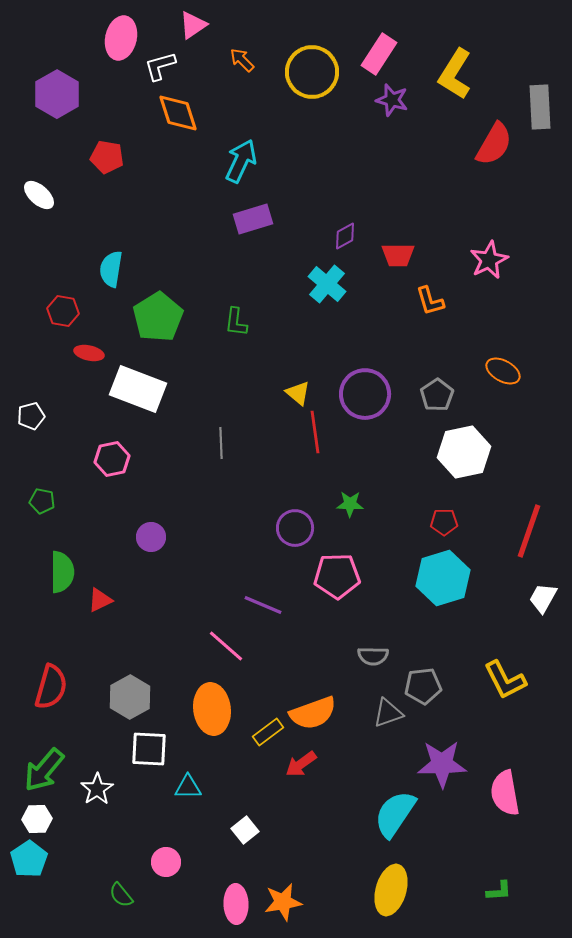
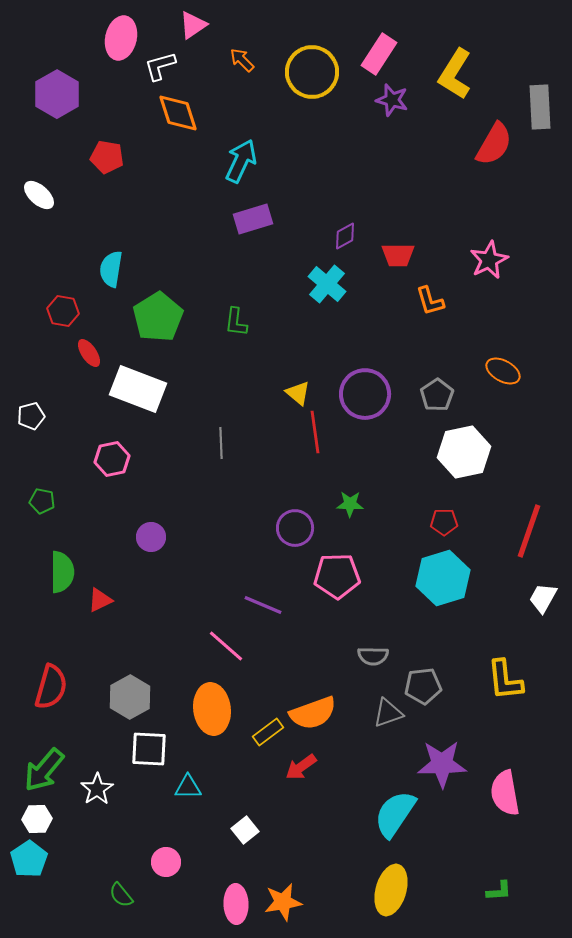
red ellipse at (89, 353): rotated 44 degrees clockwise
yellow L-shape at (505, 680): rotated 21 degrees clockwise
red arrow at (301, 764): moved 3 px down
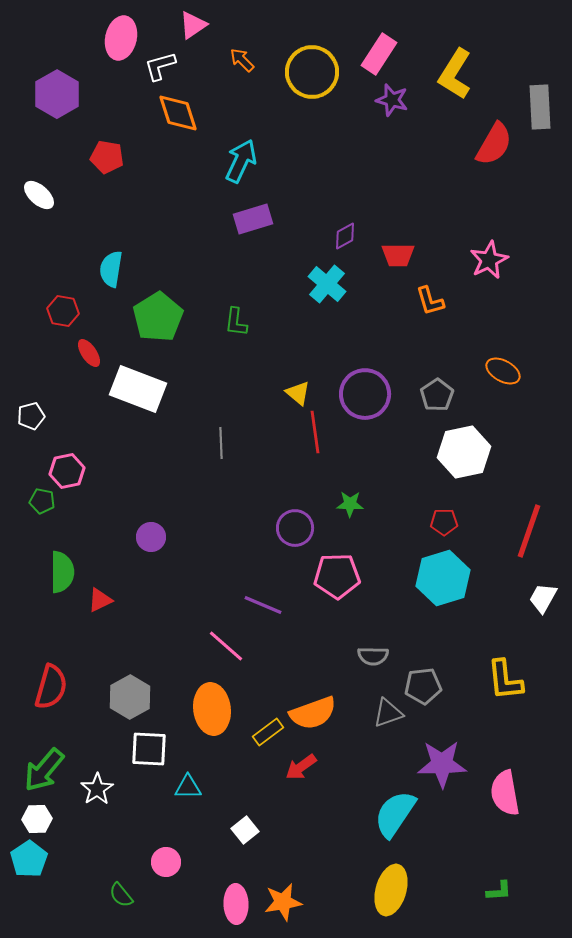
pink hexagon at (112, 459): moved 45 px left, 12 px down
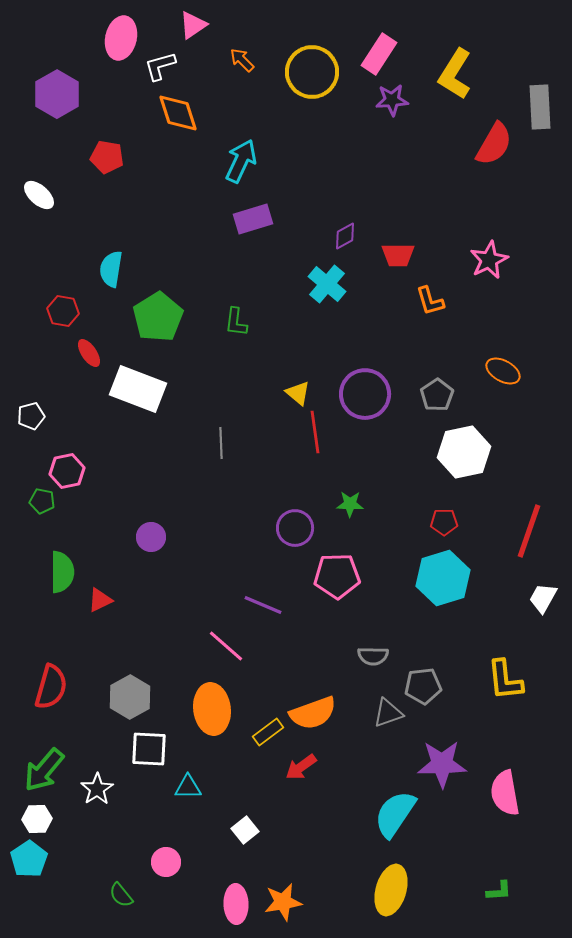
purple star at (392, 100): rotated 20 degrees counterclockwise
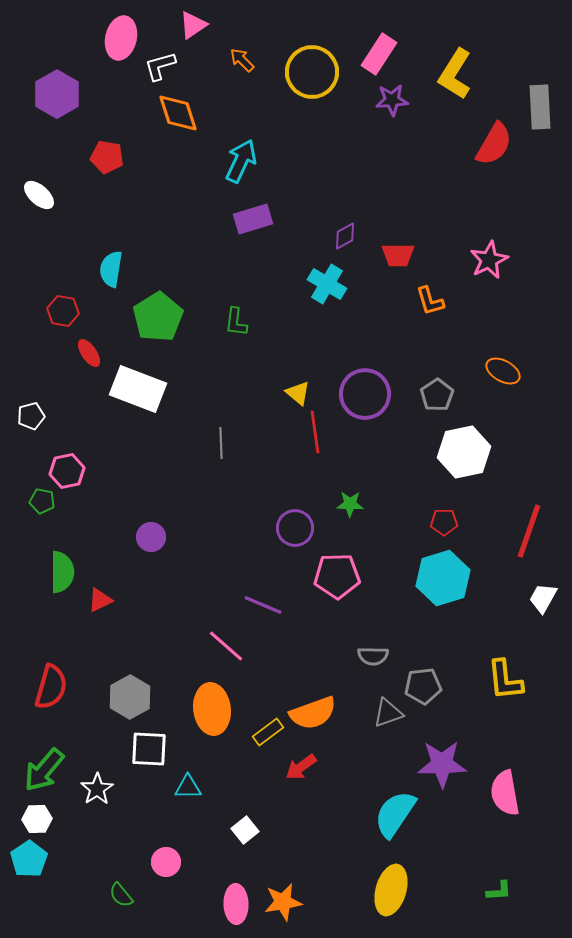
cyan cross at (327, 284): rotated 9 degrees counterclockwise
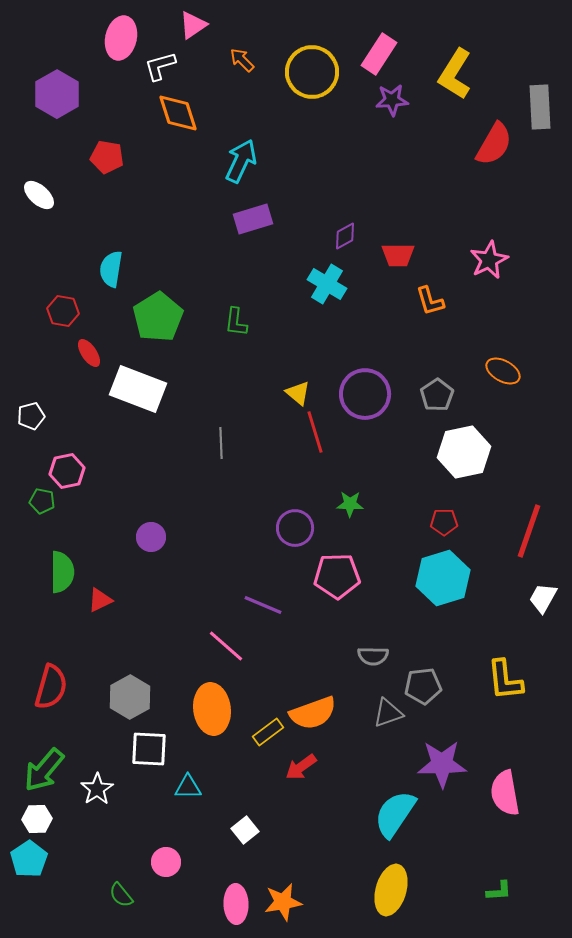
red line at (315, 432): rotated 9 degrees counterclockwise
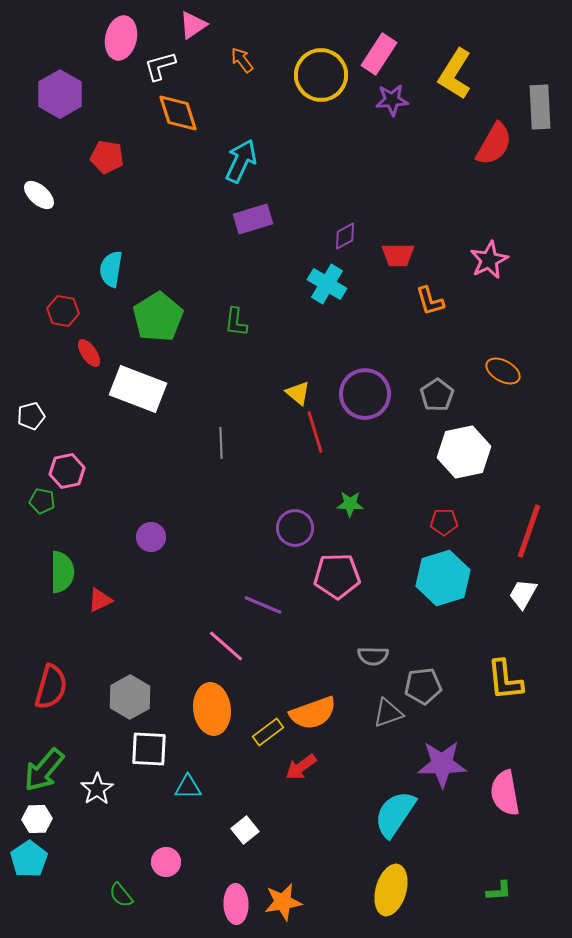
orange arrow at (242, 60): rotated 8 degrees clockwise
yellow circle at (312, 72): moved 9 px right, 3 px down
purple hexagon at (57, 94): moved 3 px right
white trapezoid at (543, 598): moved 20 px left, 4 px up
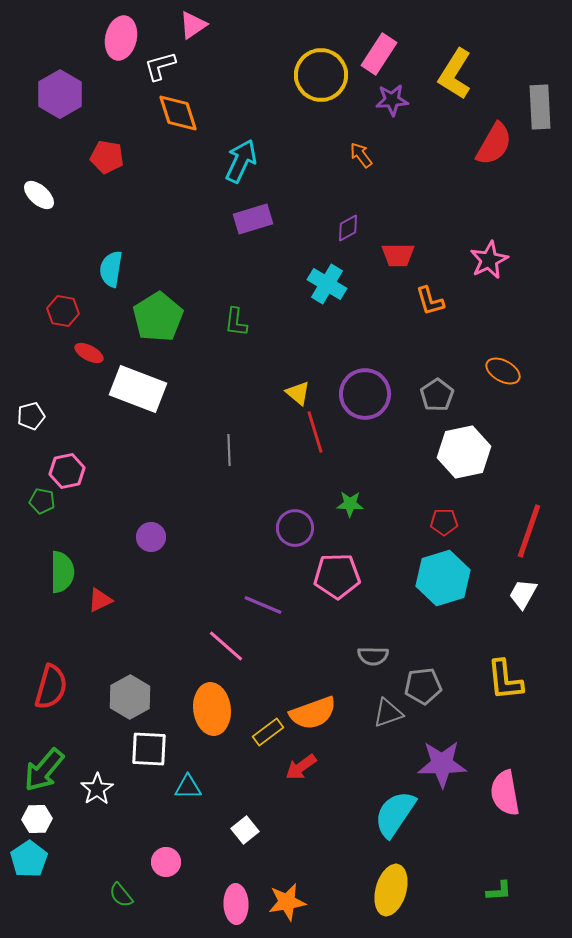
orange arrow at (242, 60): moved 119 px right, 95 px down
purple diamond at (345, 236): moved 3 px right, 8 px up
red ellipse at (89, 353): rotated 28 degrees counterclockwise
gray line at (221, 443): moved 8 px right, 7 px down
orange star at (283, 902): moved 4 px right
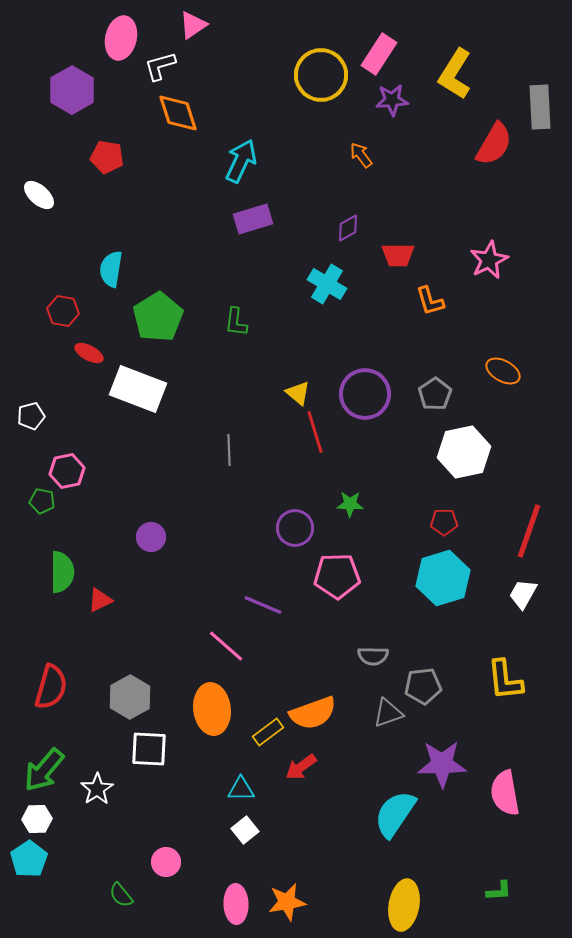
purple hexagon at (60, 94): moved 12 px right, 4 px up
gray pentagon at (437, 395): moved 2 px left, 1 px up
cyan triangle at (188, 787): moved 53 px right, 2 px down
yellow ellipse at (391, 890): moved 13 px right, 15 px down; rotated 6 degrees counterclockwise
